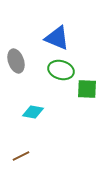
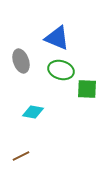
gray ellipse: moved 5 px right
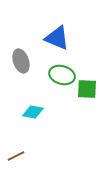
green ellipse: moved 1 px right, 5 px down
brown line: moved 5 px left
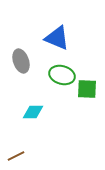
cyan diamond: rotated 10 degrees counterclockwise
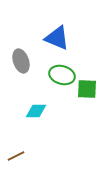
cyan diamond: moved 3 px right, 1 px up
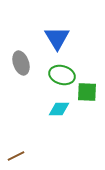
blue triangle: rotated 36 degrees clockwise
gray ellipse: moved 2 px down
green square: moved 3 px down
cyan diamond: moved 23 px right, 2 px up
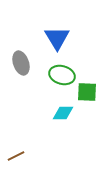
cyan diamond: moved 4 px right, 4 px down
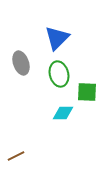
blue triangle: rotated 16 degrees clockwise
green ellipse: moved 3 px left, 1 px up; rotated 60 degrees clockwise
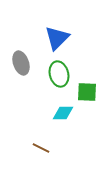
brown line: moved 25 px right, 8 px up; rotated 54 degrees clockwise
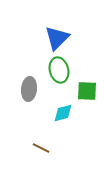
gray ellipse: moved 8 px right, 26 px down; rotated 25 degrees clockwise
green ellipse: moved 4 px up
green square: moved 1 px up
cyan diamond: rotated 15 degrees counterclockwise
